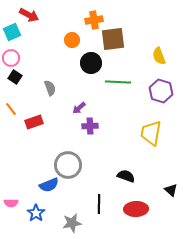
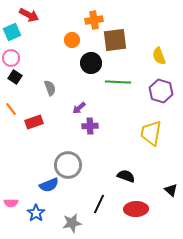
brown square: moved 2 px right, 1 px down
black line: rotated 24 degrees clockwise
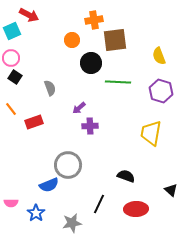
cyan square: moved 1 px up
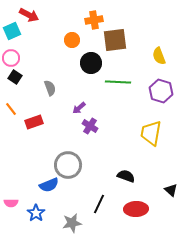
purple cross: rotated 35 degrees clockwise
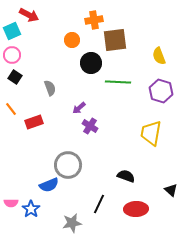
pink circle: moved 1 px right, 3 px up
blue star: moved 5 px left, 4 px up
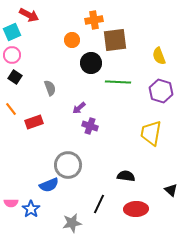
cyan square: moved 1 px down
purple cross: rotated 14 degrees counterclockwise
black semicircle: rotated 12 degrees counterclockwise
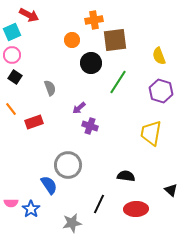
green line: rotated 60 degrees counterclockwise
blue semicircle: rotated 102 degrees counterclockwise
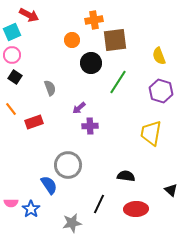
purple cross: rotated 21 degrees counterclockwise
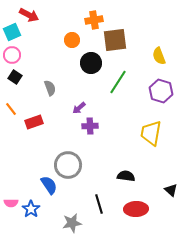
black line: rotated 42 degrees counterclockwise
